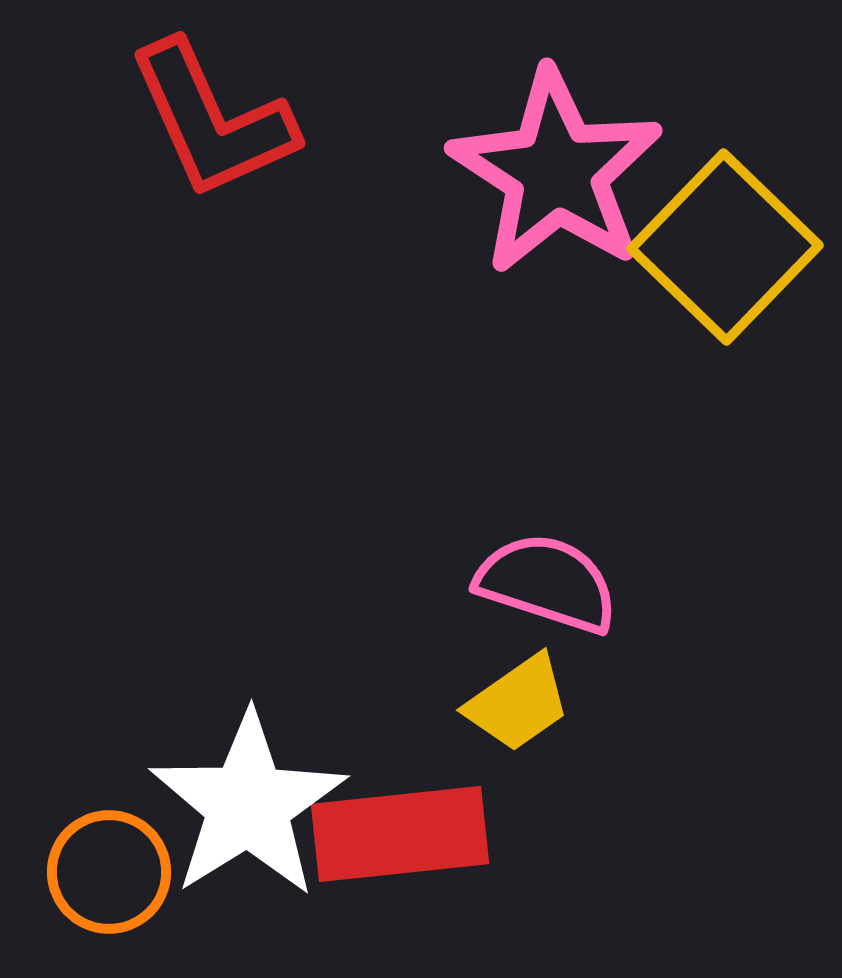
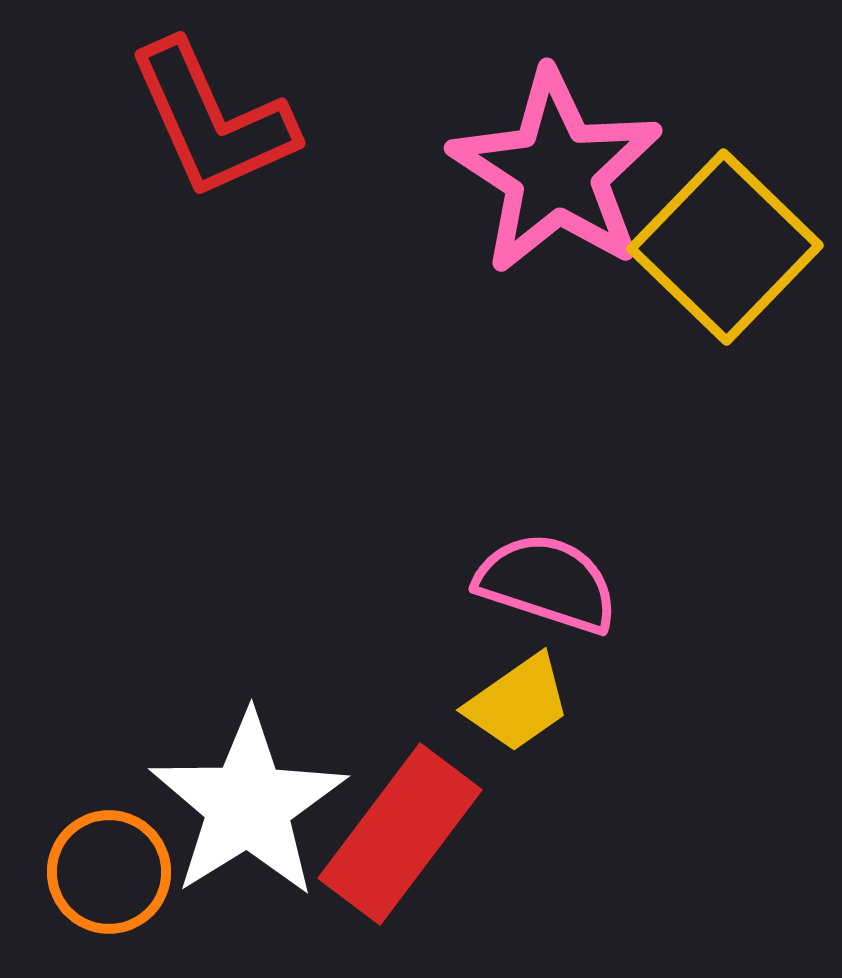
red rectangle: rotated 47 degrees counterclockwise
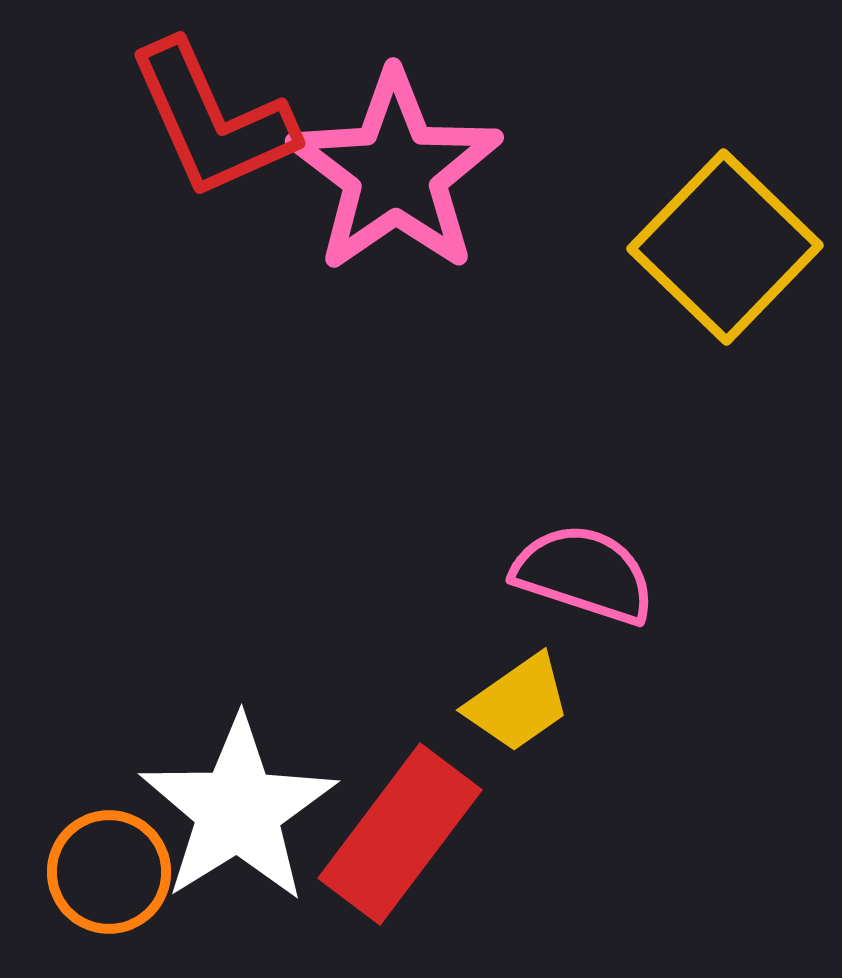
pink star: moved 161 px left; rotated 4 degrees clockwise
pink semicircle: moved 37 px right, 9 px up
white star: moved 10 px left, 5 px down
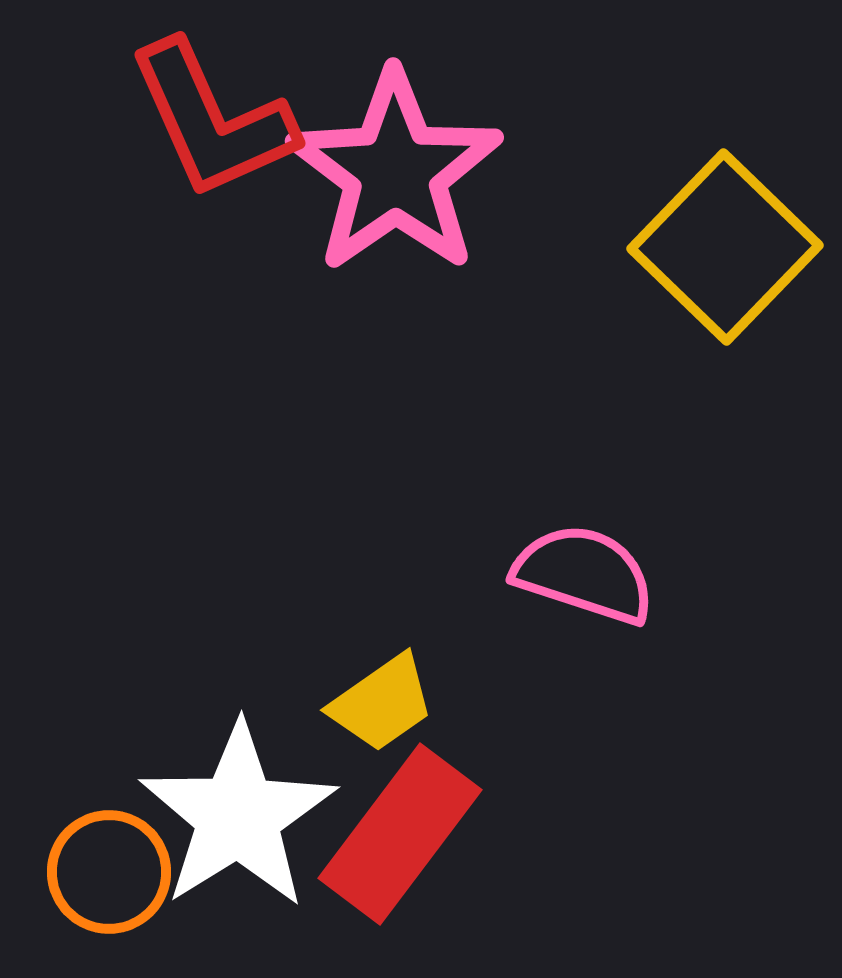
yellow trapezoid: moved 136 px left
white star: moved 6 px down
